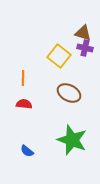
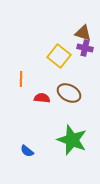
orange line: moved 2 px left, 1 px down
red semicircle: moved 18 px right, 6 px up
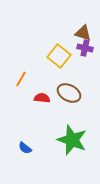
orange line: rotated 28 degrees clockwise
blue semicircle: moved 2 px left, 3 px up
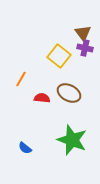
brown triangle: rotated 36 degrees clockwise
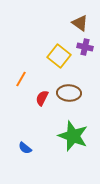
brown triangle: moved 3 px left, 10 px up; rotated 18 degrees counterclockwise
purple cross: moved 1 px up
brown ellipse: rotated 25 degrees counterclockwise
red semicircle: rotated 70 degrees counterclockwise
green star: moved 1 px right, 4 px up
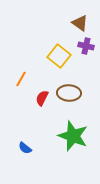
purple cross: moved 1 px right, 1 px up
